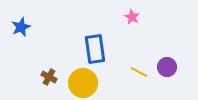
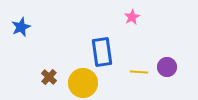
pink star: rotated 14 degrees clockwise
blue rectangle: moved 7 px right, 3 px down
yellow line: rotated 24 degrees counterclockwise
brown cross: rotated 14 degrees clockwise
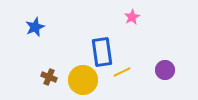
blue star: moved 14 px right
purple circle: moved 2 px left, 3 px down
yellow line: moved 17 px left; rotated 30 degrees counterclockwise
brown cross: rotated 21 degrees counterclockwise
yellow circle: moved 3 px up
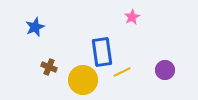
brown cross: moved 10 px up
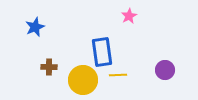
pink star: moved 3 px left, 1 px up
brown cross: rotated 21 degrees counterclockwise
yellow line: moved 4 px left, 3 px down; rotated 24 degrees clockwise
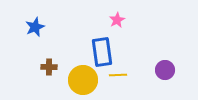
pink star: moved 12 px left, 4 px down
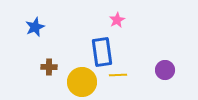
yellow circle: moved 1 px left, 2 px down
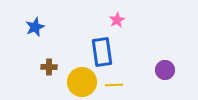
yellow line: moved 4 px left, 10 px down
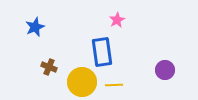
brown cross: rotated 21 degrees clockwise
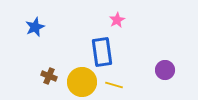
brown cross: moved 9 px down
yellow line: rotated 18 degrees clockwise
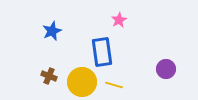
pink star: moved 2 px right
blue star: moved 17 px right, 4 px down
purple circle: moved 1 px right, 1 px up
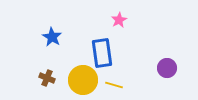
blue star: moved 6 px down; rotated 18 degrees counterclockwise
blue rectangle: moved 1 px down
purple circle: moved 1 px right, 1 px up
brown cross: moved 2 px left, 2 px down
yellow circle: moved 1 px right, 2 px up
